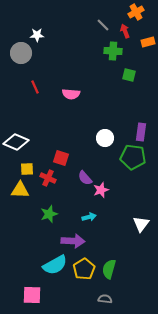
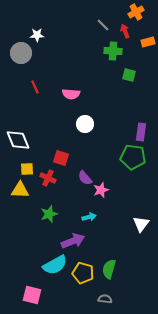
white circle: moved 20 px left, 14 px up
white diamond: moved 2 px right, 2 px up; rotated 45 degrees clockwise
purple arrow: rotated 25 degrees counterclockwise
yellow pentagon: moved 1 px left, 4 px down; rotated 25 degrees counterclockwise
pink square: rotated 12 degrees clockwise
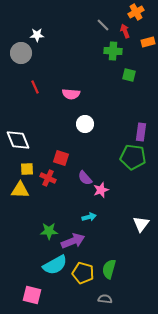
green star: moved 17 px down; rotated 18 degrees clockwise
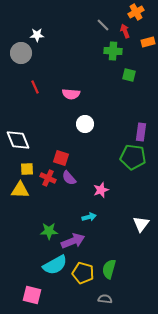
purple semicircle: moved 16 px left
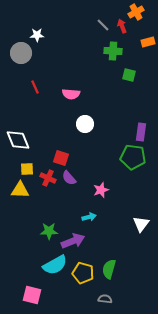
red arrow: moved 3 px left, 5 px up
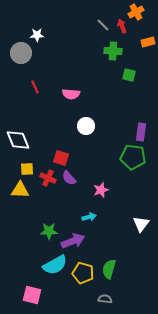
white circle: moved 1 px right, 2 px down
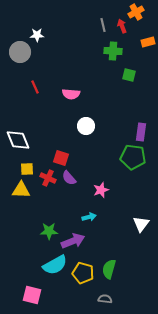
gray line: rotated 32 degrees clockwise
gray circle: moved 1 px left, 1 px up
yellow triangle: moved 1 px right
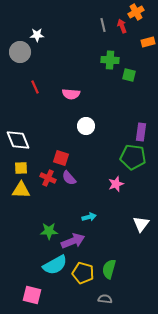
green cross: moved 3 px left, 9 px down
yellow square: moved 6 px left, 1 px up
pink star: moved 15 px right, 6 px up
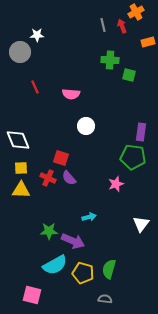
purple arrow: rotated 45 degrees clockwise
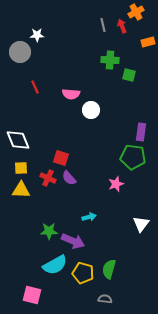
white circle: moved 5 px right, 16 px up
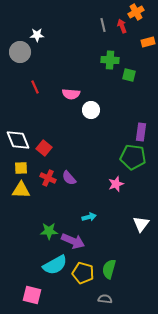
red square: moved 17 px left, 10 px up; rotated 21 degrees clockwise
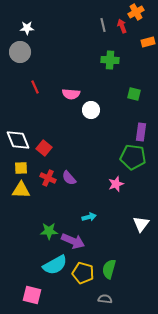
white star: moved 10 px left, 7 px up
green square: moved 5 px right, 19 px down
